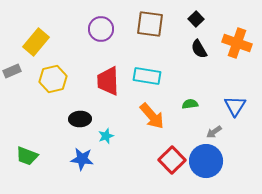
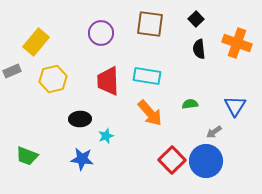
purple circle: moved 4 px down
black semicircle: rotated 24 degrees clockwise
orange arrow: moved 2 px left, 3 px up
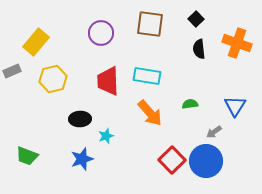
blue star: rotated 25 degrees counterclockwise
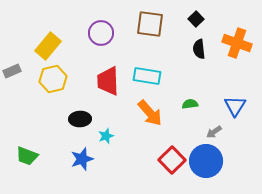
yellow rectangle: moved 12 px right, 4 px down
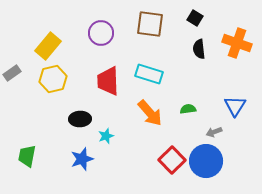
black square: moved 1 px left, 1 px up; rotated 14 degrees counterclockwise
gray rectangle: moved 2 px down; rotated 12 degrees counterclockwise
cyan rectangle: moved 2 px right, 2 px up; rotated 8 degrees clockwise
green semicircle: moved 2 px left, 5 px down
gray arrow: rotated 14 degrees clockwise
green trapezoid: rotated 80 degrees clockwise
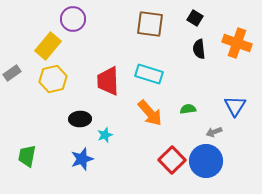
purple circle: moved 28 px left, 14 px up
cyan star: moved 1 px left, 1 px up
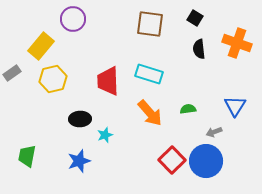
yellow rectangle: moved 7 px left
blue star: moved 3 px left, 2 px down
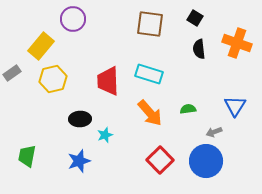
red square: moved 12 px left
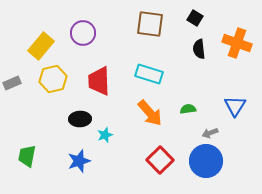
purple circle: moved 10 px right, 14 px down
gray rectangle: moved 10 px down; rotated 12 degrees clockwise
red trapezoid: moved 9 px left
gray arrow: moved 4 px left, 1 px down
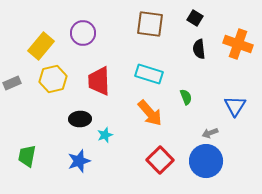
orange cross: moved 1 px right, 1 px down
green semicircle: moved 2 px left, 12 px up; rotated 77 degrees clockwise
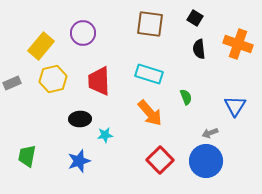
cyan star: rotated 14 degrees clockwise
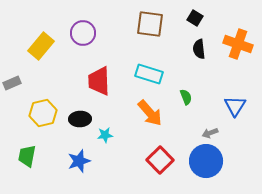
yellow hexagon: moved 10 px left, 34 px down
